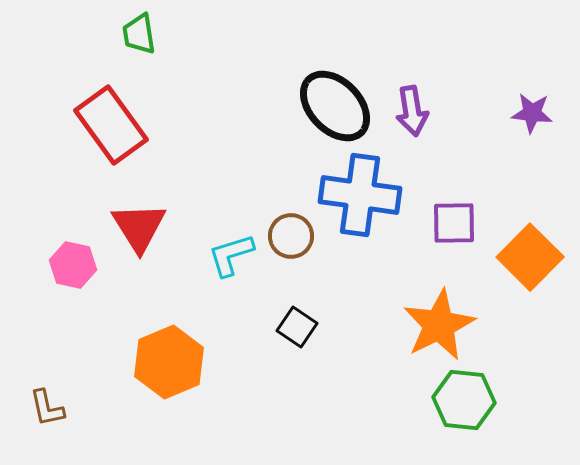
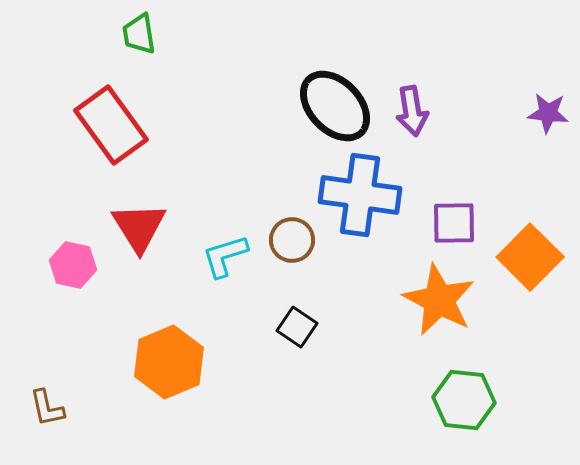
purple star: moved 16 px right
brown circle: moved 1 px right, 4 px down
cyan L-shape: moved 6 px left, 1 px down
orange star: moved 25 px up; rotated 18 degrees counterclockwise
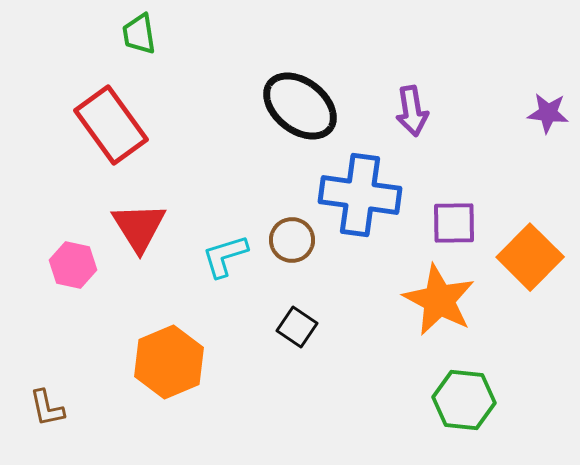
black ellipse: moved 35 px left; rotated 8 degrees counterclockwise
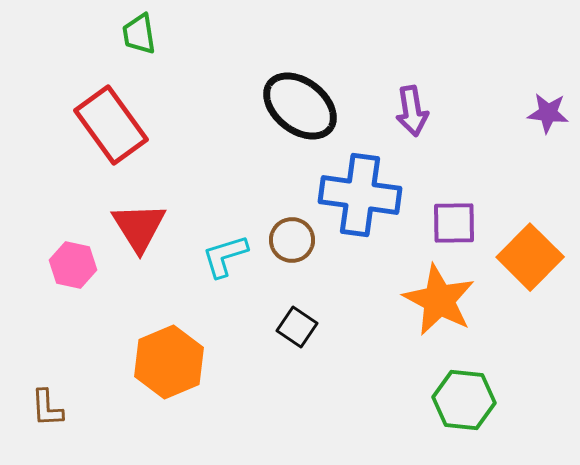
brown L-shape: rotated 9 degrees clockwise
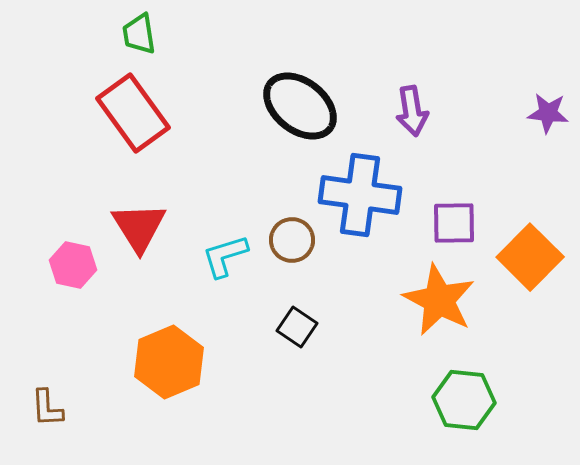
red rectangle: moved 22 px right, 12 px up
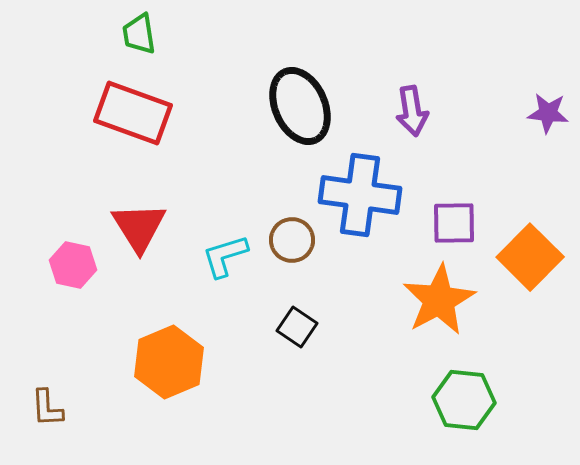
black ellipse: rotated 28 degrees clockwise
red rectangle: rotated 34 degrees counterclockwise
orange star: rotated 16 degrees clockwise
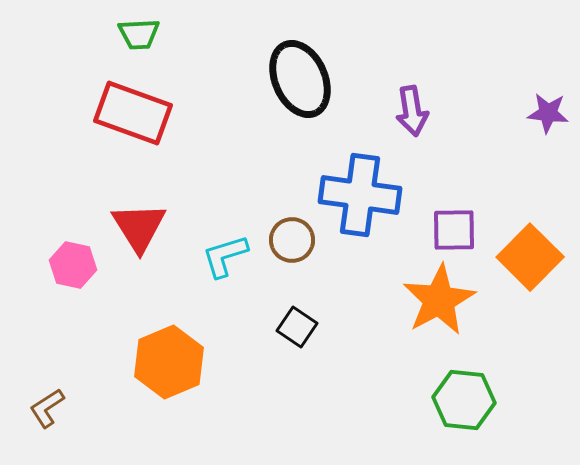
green trapezoid: rotated 84 degrees counterclockwise
black ellipse: moved 27 px up
purple square: moved 7 px down
brown L-shape: rotated 60 degrees clockwise
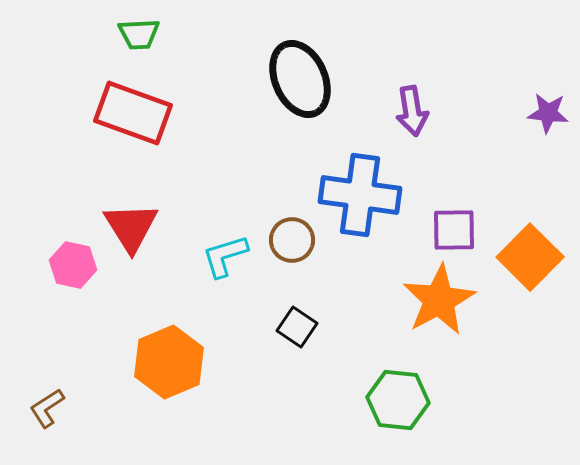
red triangle: moved 8 px left
green hexagon: moved 66 px left
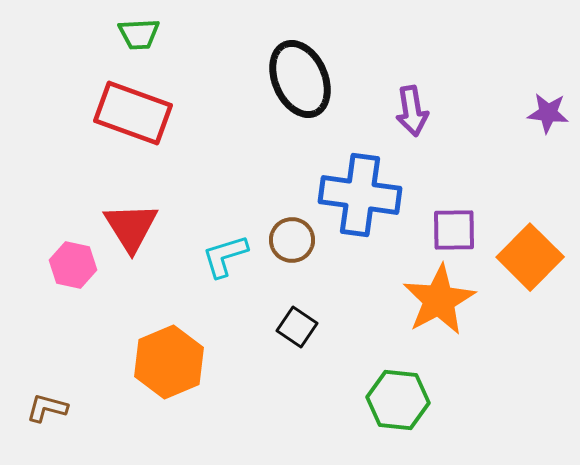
brown L-shape: rotated 48 degrees clockwise
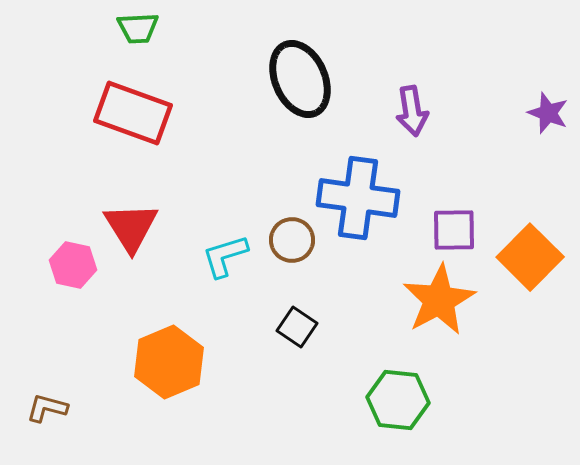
green trapezoid: moved 1 px left, 6 px up
purple star: rotated 15 degrees clockwise
blue cross: moved 2 px left, 3 px down
